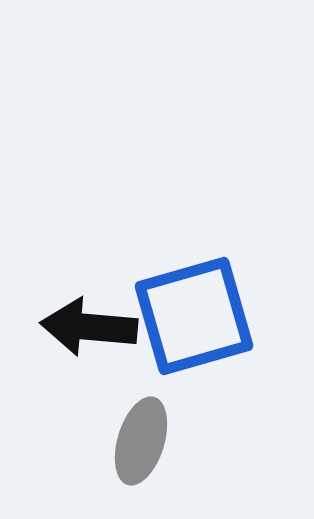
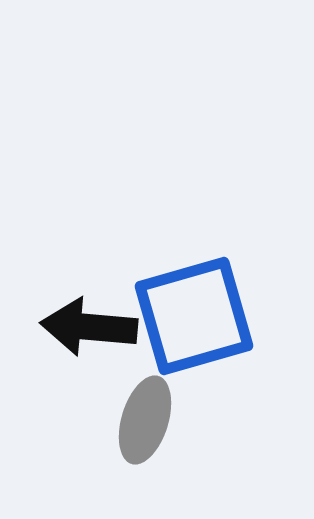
gray ellipse: moved 4 px right, 21 px up
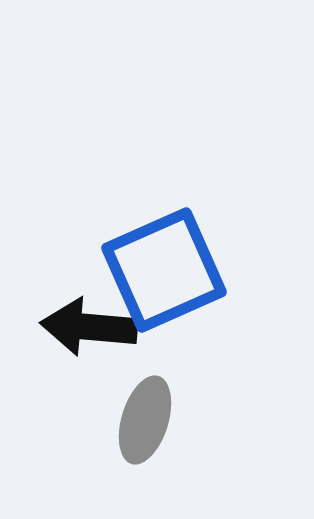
blue square: moved 30 px left, 46 px up; rotated 8 degrees counterclockwise
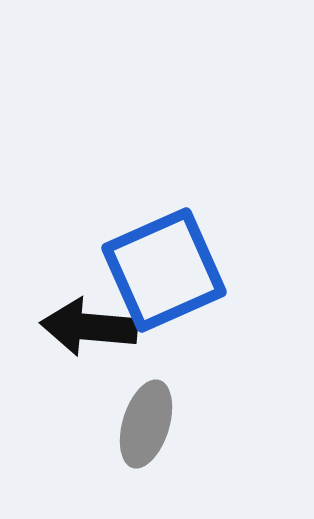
gray ellipse: moved 1 px right, 4 px down
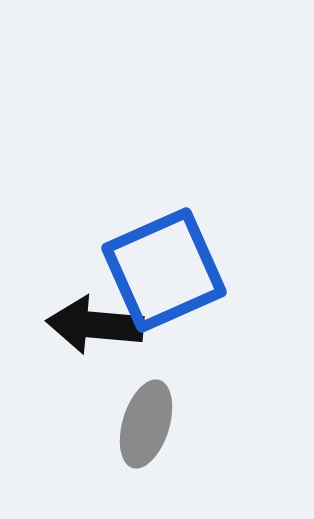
black arrow: moved 6 px right, 2 px up
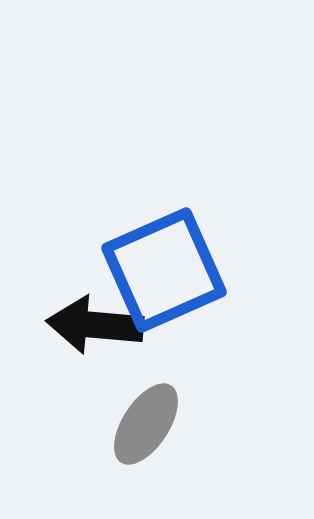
gray ellipse: rotated 16 degrees clockwise
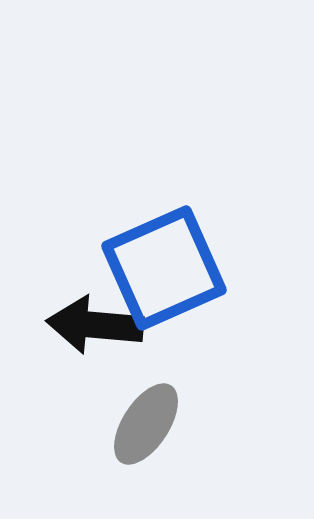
blue square: moved 2 px up
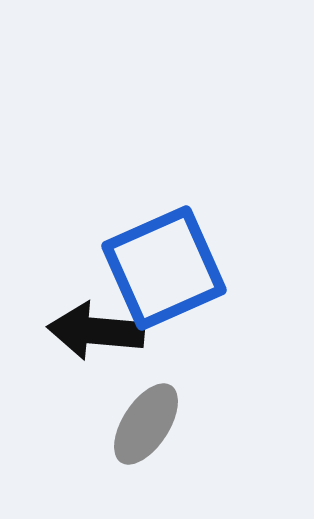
black arrow: moved 1 px right, 6 px down
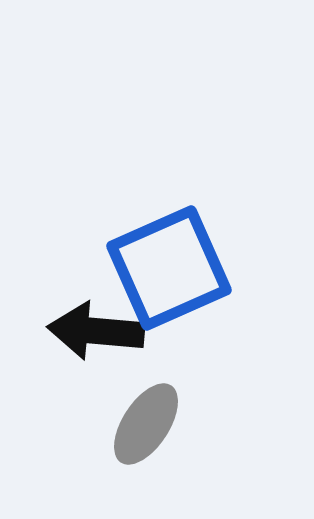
blue square: moved 5 px right
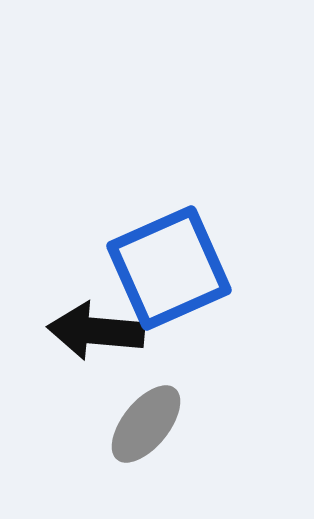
gray ellipse: rotated 6 degrees clockwise
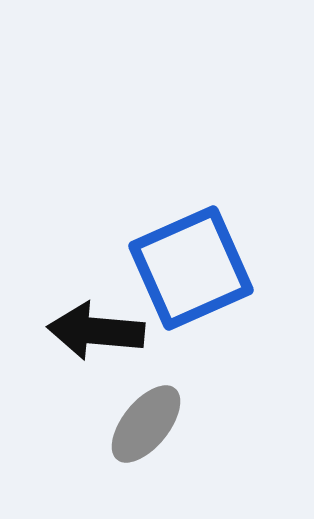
blue square: moved 22 px right
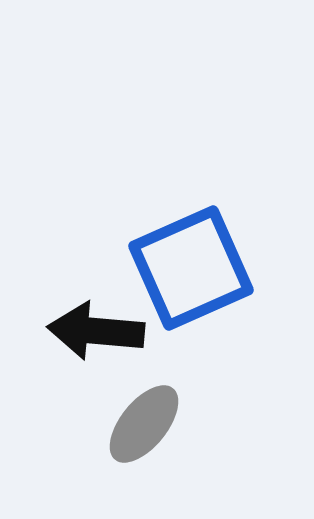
gray ellipse: moved 2 px left
